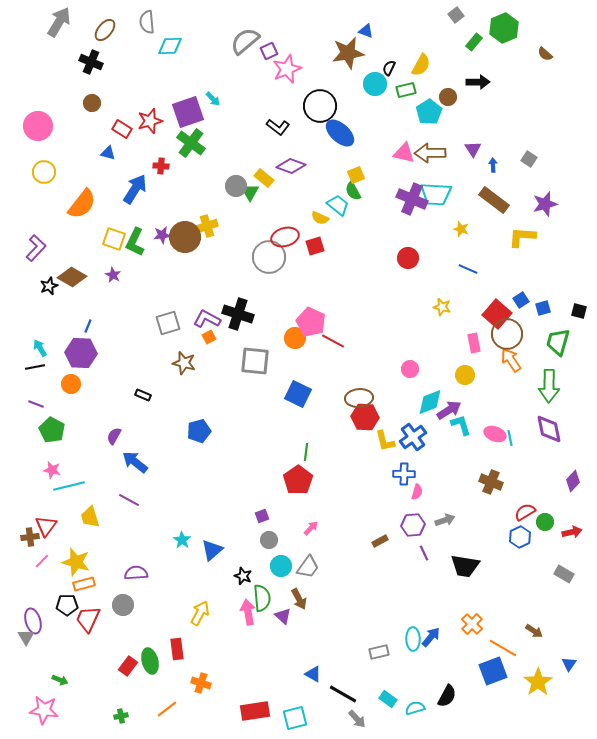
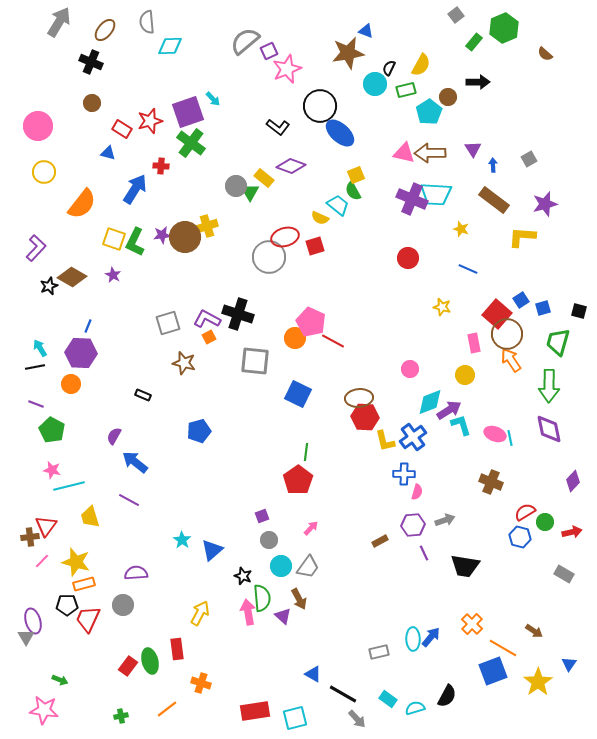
gray square at (529, 159): rotated 28 degrees clockwise
blue hexagon at (520, 537): rotated 20 degrees counterclockwise
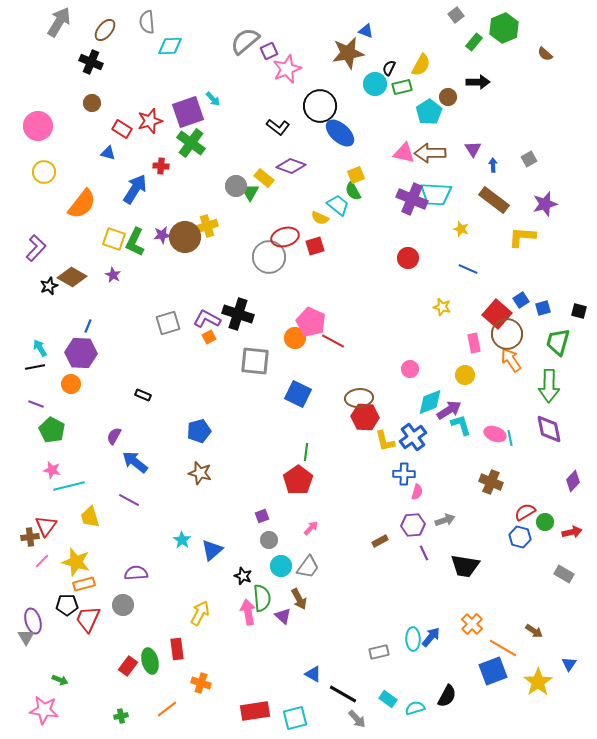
green rectangle at (406, 90): moved 4 px left, 3 px up
brown star at (184, 363): moved 16 px right, 110 px down
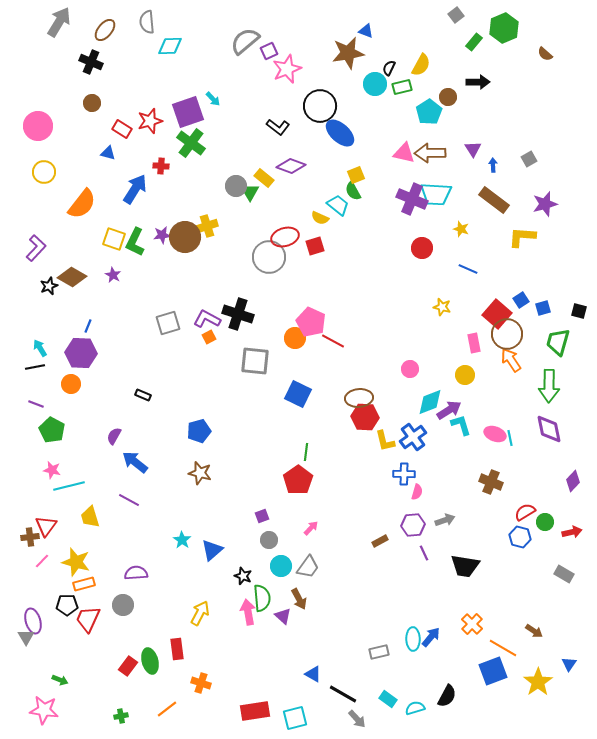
red circle at (408, 258): moved 14 px right, 10 px up
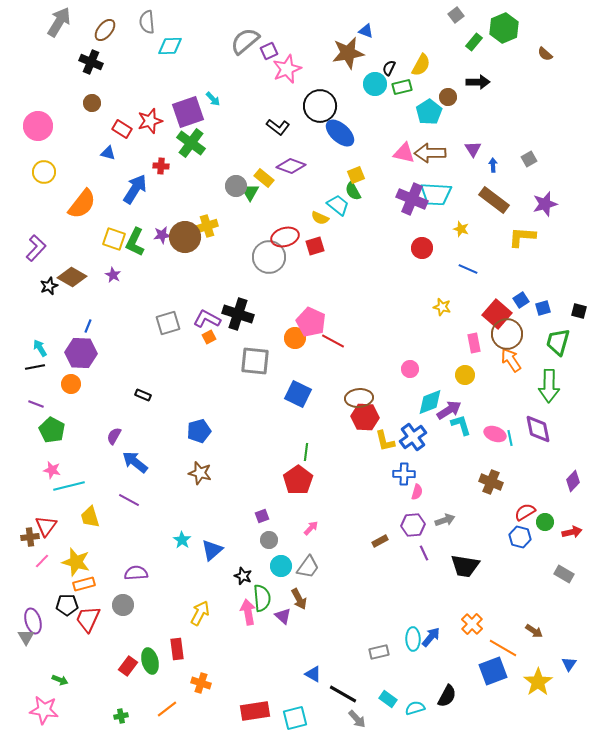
purple diamond at (549, 429): moved 11 px left
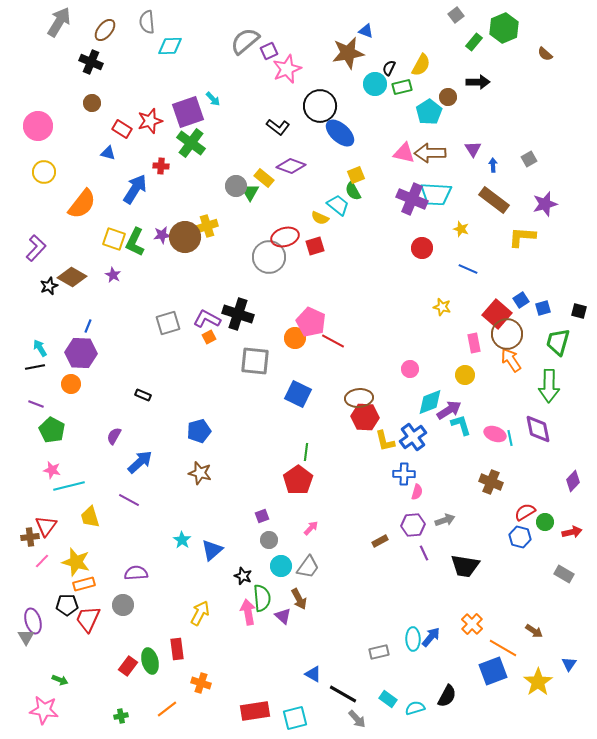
blue arrow at (135, 462): moved 5 px right; rotated 100 degrees clockwise
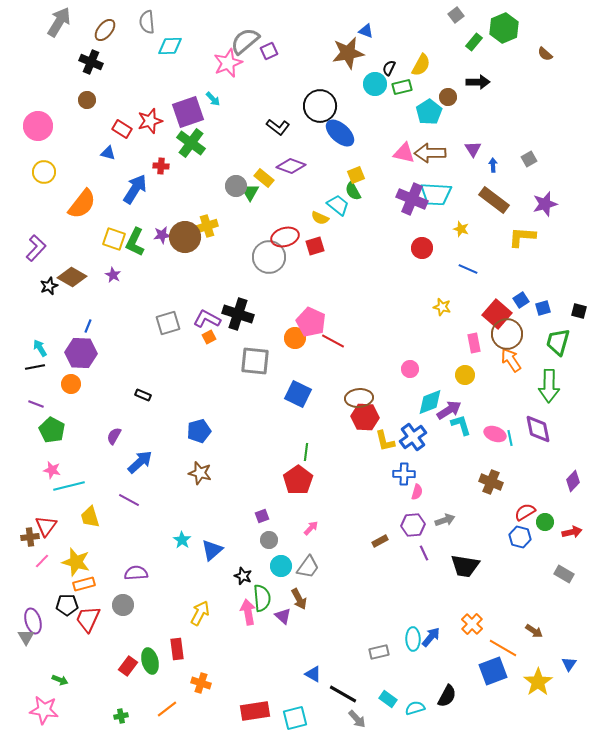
pink star at (287, 69): moved 59 px left, 6 px up
brown circle at (92, 103): moved 5 px left, 3 px up
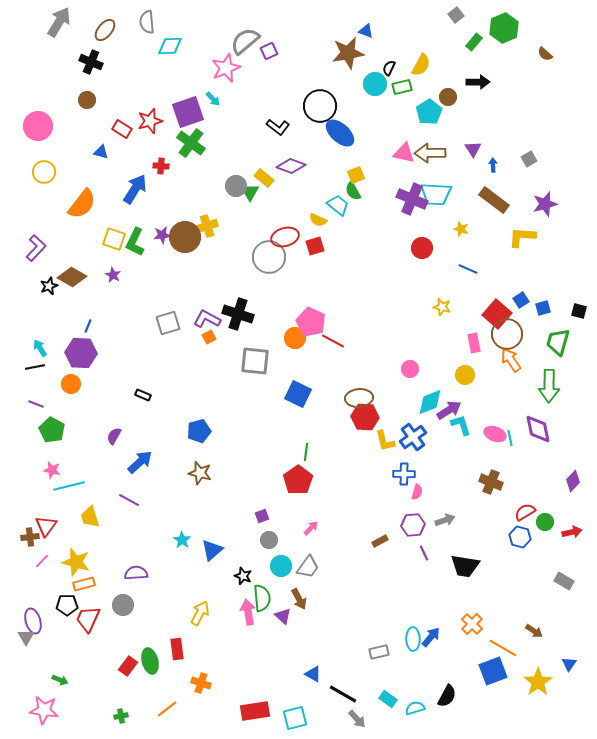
pink star at (228, 63): moved 2 px left, 5 px down
blue triangle at (108, 153): moved 7 px left, 1 px up
yellow semicircle at (320, 218): moved 2 px left, 2 px down
gray rectangle at (564, 574): moved 7 px down
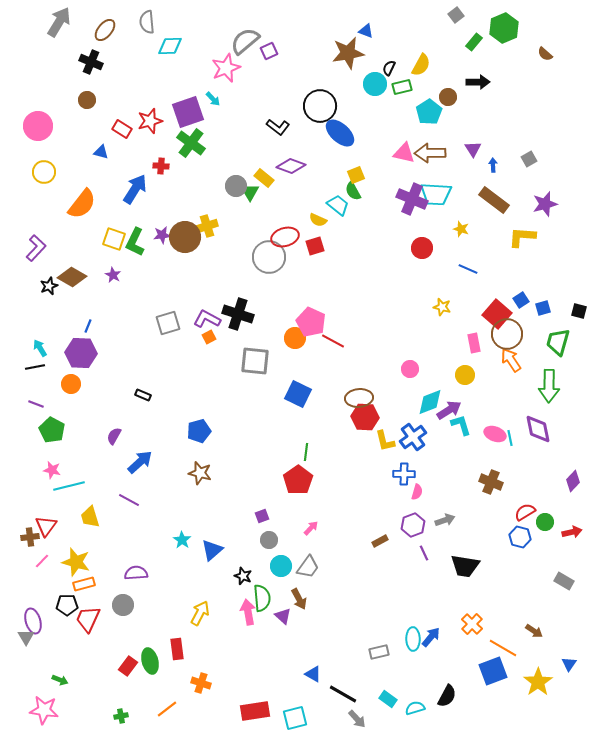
purple hexagon at (413, 525): rotated 15 degrees counterclockwise
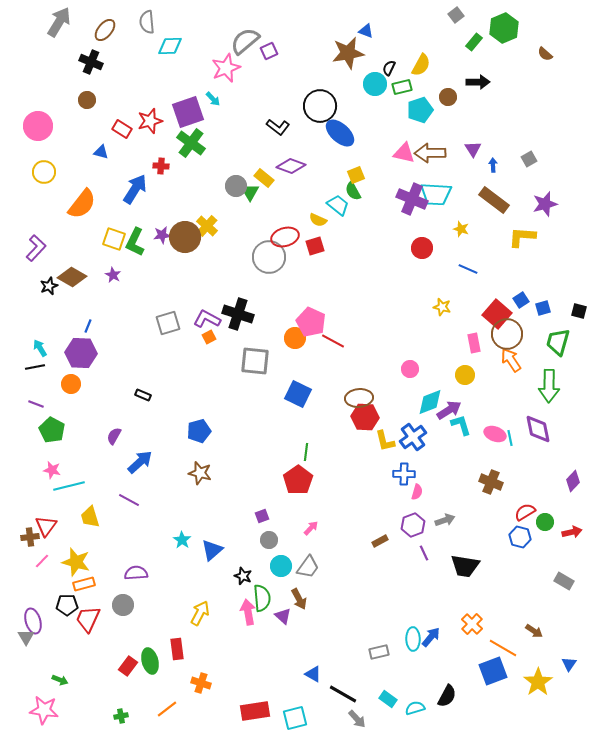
cyan pentagon at (429, 112): moved 9 px left, 2 px up; rotated 15 degrees clockwise
yellow cross at (207, 226): rotated 30 degrees counterclockwise
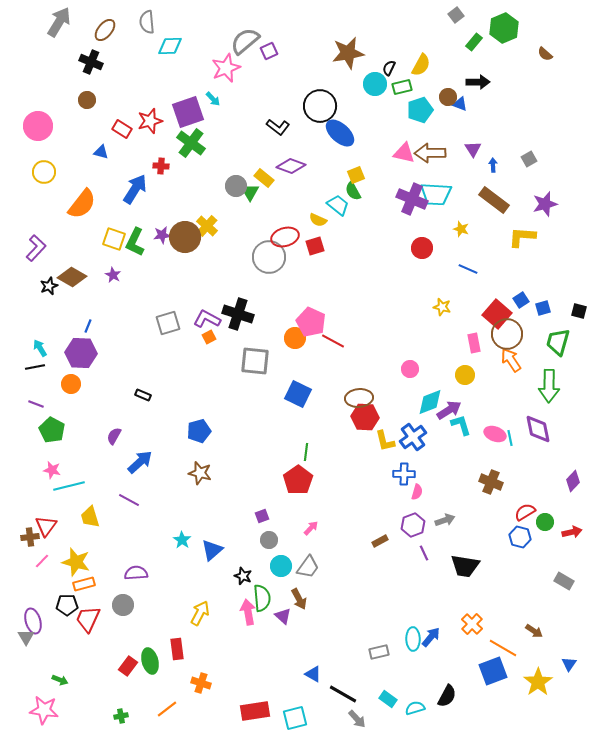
blue triangle at (366, 31): moved 94 px right, 73 px down
